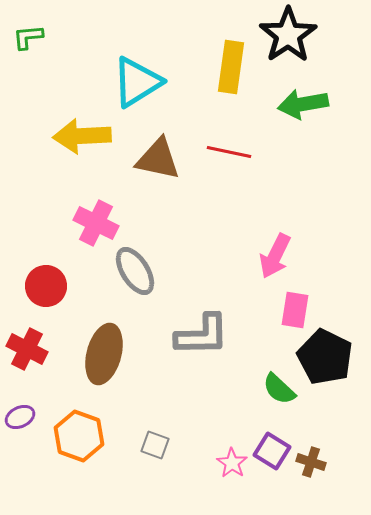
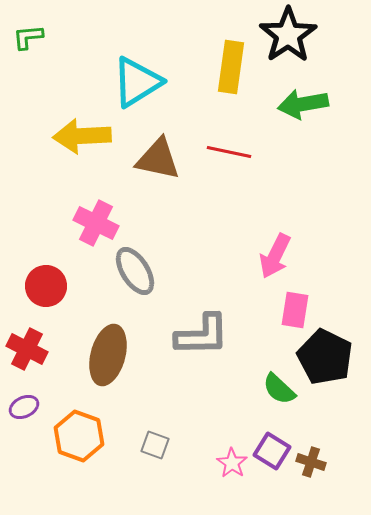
brown ellipse: moved 4 px right, 1 px down
purple ellipse: moved 4 px right, 10 px up
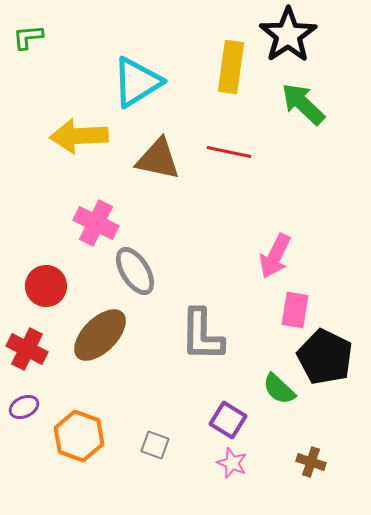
green arrow: rotated 54 degrees clockwise
yellow arrow: moved 3 px left
gray L-shape: rotated 92 degrees clockwise
brown ellipse: moved 8 px left, 20 px up; rotated 30 degrees clockwise
purple square: moved 44 px left, 31 px up
pink star: rotated 12 degrees counterclockwise
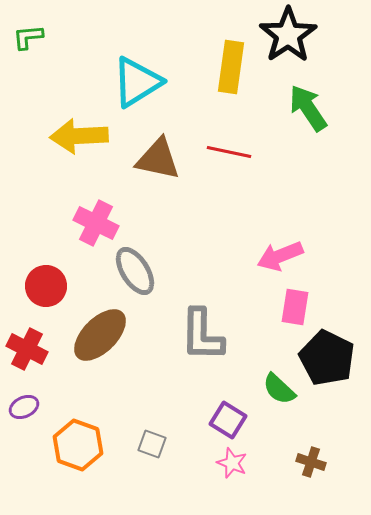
green arrow: moved 5 px right, 4 px down; rotated 12 degrees clockwise
pink arrow: moved 5 px right; rotated 42 degrees clockwise
pink rectangle: moved 3 px up
black pentagon: moved 2 px right, 1 px down
orange hexagon: moved 1 px left, 9 px down
gray square: moved 3 px left, 1 px up
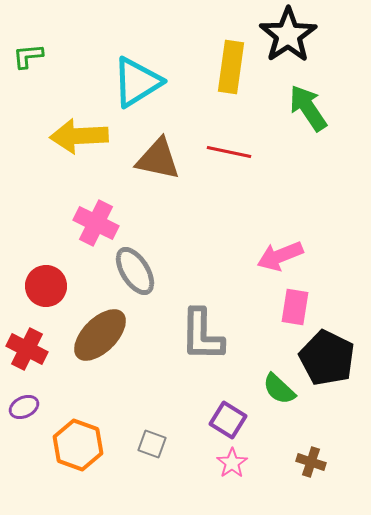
green L-shape: moved 19 px down
pink star: rotated 16 degrees clockwise
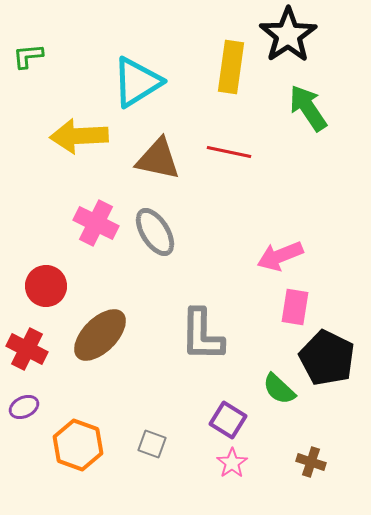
gray ellipse: moved 20 px right, 39 px up
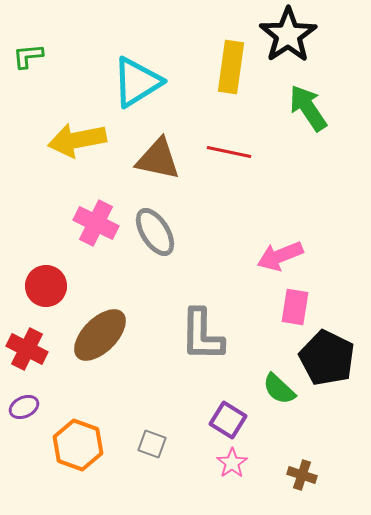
yellow arrow: moved 2 px left, 4 px down; rotated 8 degrees counterclockwise
brown cross: moved 9 px left, 13 px down
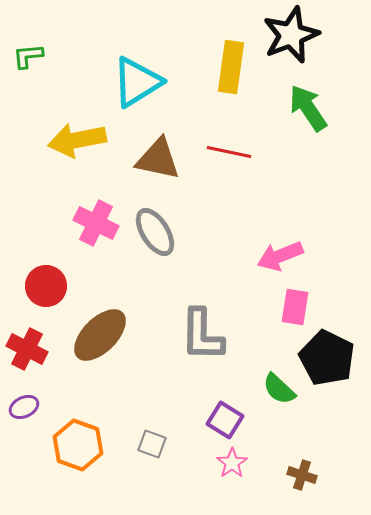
black star: moved 3 px right; rotated 12 degrees clockwise
purple square: moved 3 px left
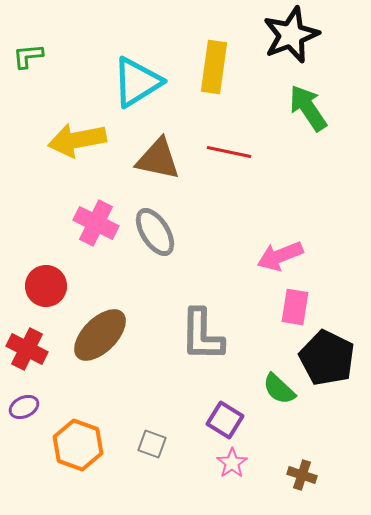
yellow rectangle: moved 17 px left
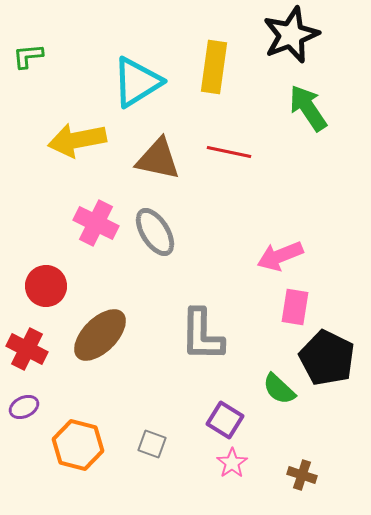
orange hexagon: rotated 6 degrees counterclockwise
